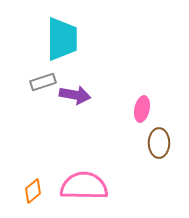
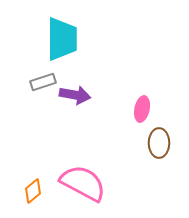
pink semicircle: moved 1 px left, 3 px up; rotated 27 degrees clockwise
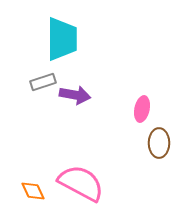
pink semicircle: moved 2 px left
orange diamond: rotated 75 degrees counterclockwise
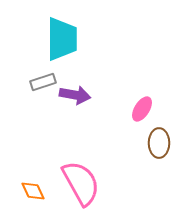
pink ellipse: rotated 20 degrees clockwise
pink semicircle: rotated 33 degrees clockwise
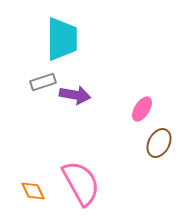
brown ellipse: rotated 28 degrees clockwise
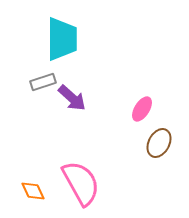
purple arrow: moved 3 px left, 3 px down; rotated 32 degrees clockwise
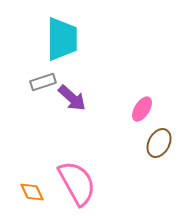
pink semicircle: moved 4 px left
orange diamond: moved 1 px left, 1 px down
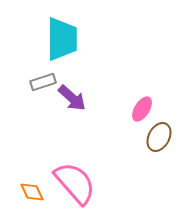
brown ellipse: moved 6 px up
pink semicircle: moved 2 px left; rotated 12 degrees counterclockwise
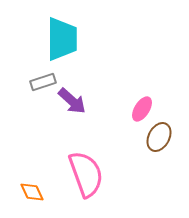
purple arrow: moved 3 px down
pink semicircle: moved 11 px right, 9 px up; rotated 21 degrees clockwise
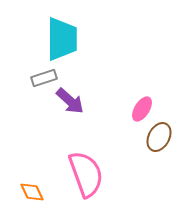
gray rectangle: moved 1 px right, 4 px up
purple arrow: moved 2 px left
